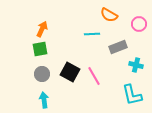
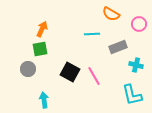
orange semicircle: moved 2 px right, 1 px up
gray circle: moved 14 px left, 5 px up
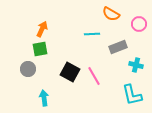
cyan arrow: moved 2 px up
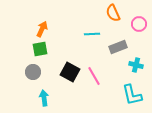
orange semicircle: moved 2 px right, 1 px up; rotated 36 degrees clockwise
gray circle: moved 5 px right, 3 px down
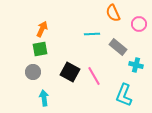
gray rectangle: rotated 60 degrees clockwise
cyan L-shape: moved 8 px left; rotated 35 degrees clockwise
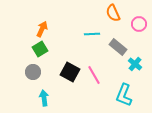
green square: rotated 21 degrees counterclockwise
cyan cross: moved 1 px left, 1 px up; rotated 24 degrees clockwise
pink line: moved 1 px up
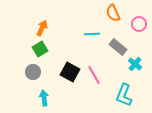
orange arrow: moved 1 px up
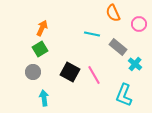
cyan line: rotated 14 degrees clockwise
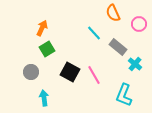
cyan line: moved 2 px right, 1 px up; rotated 35 degrees clockwise
green square: moved 7 px right
gray circle: moved 2 px left
